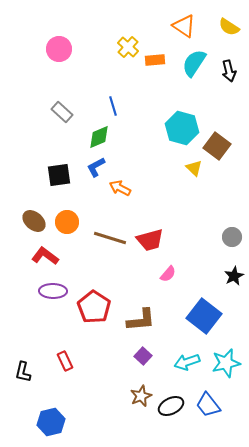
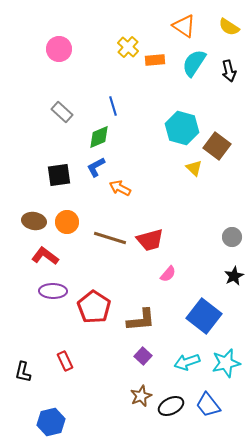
brown ellipse: rotated 30 degrees counterclockwise
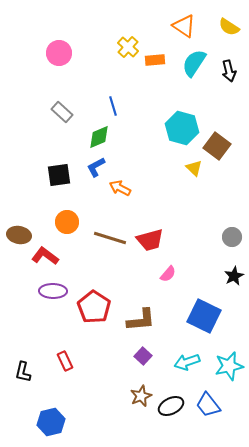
pink circle: moved 4 px down
brown ellipse: moved 15 px left, 14 px down
blue square: rotated 12 degrees counterclockwise
cyan star: moved 3 px right, 3 px down
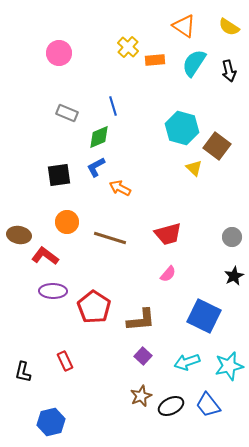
gray rectangle: moved 5 px right, 1 px down; rotated 20 degrees counterclockwise
red trapezoid: moved 18 px right, 6 px up
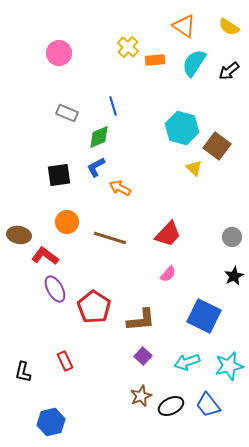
black arrow: rotated 65 degrees clockwise
red trapezoid: rotated 32 degrees counterclockwise
purple ellipse: moved 2 px right, 2 px up; rotated 60 degrees clockwise
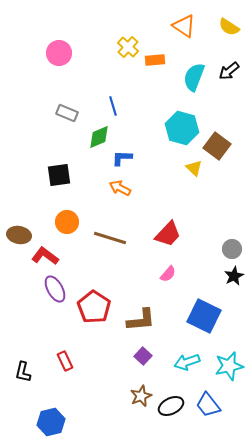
cyan semicircle: moved 14 px down; rotated 12 degrees counterclockwise
blue L-shape: moved 26 px right, 9 px up; rotated 30 degrees clockwise
gray circle: moved 12 px down
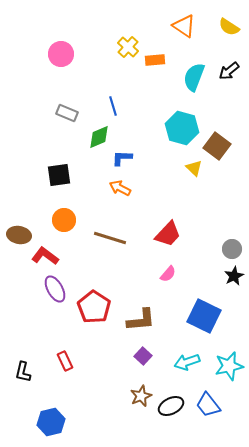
pink circle: moved 2 px right, 1 px down
orange circle: moved 3 px left, 2 px up
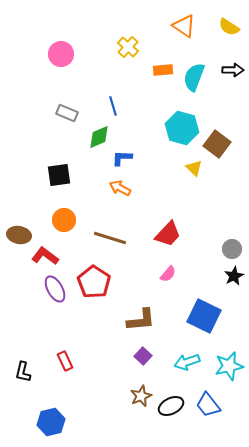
orange rectangle: moved 8 px right, 10 px down
black arrow: moved 4 px right, 1 px up; rotated 140 degrees counterclockwise
brown square: moved 2 px up
red pentagon: moved 25 px up
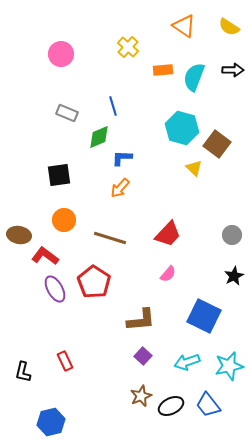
orange arrow: rotated 75 degrees counterclockwise
gray circle: moved 14 px up
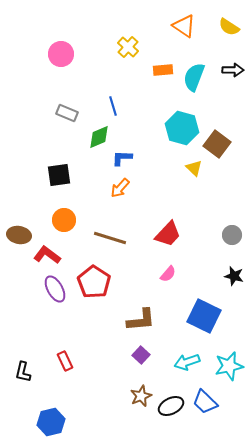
red L-shape: moved 2 px right, 1 px up
black star: rotated 30 degrees counterclockwise
purple square: moved 2 px left, 1 px up
blue trapezoid: moved 3 px left, 3 px up; rotated 8 degrees counterclockwise
